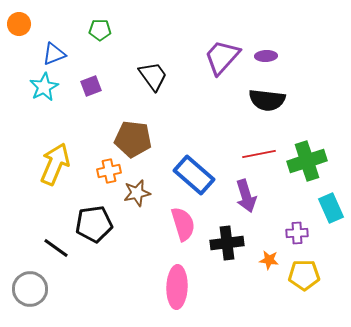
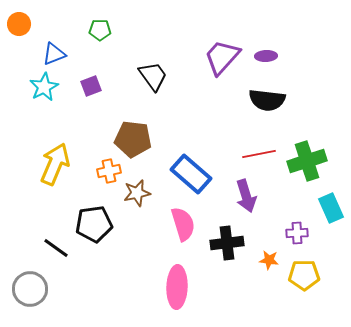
blue rectangle: moved 3 px left, 1 px up
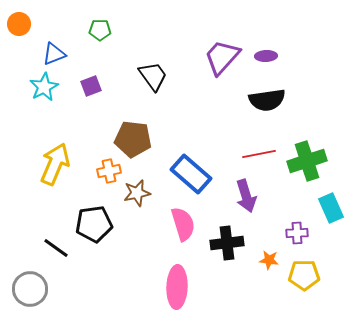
black semicircle: rotated 15 degrees counterclockwise
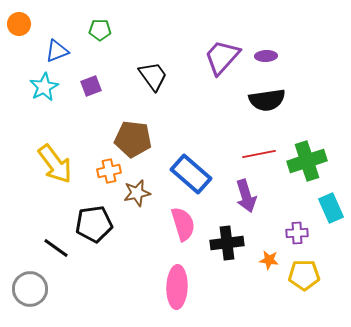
blue triangle: moved 3 px right, 3 px up
yellow arrow: rotated 120 degrees clockwise
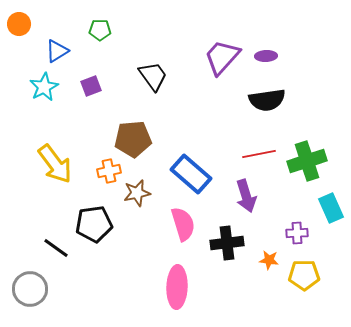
blue triangle: rotated 10 degrees counterclockwise
brown pentagon: rotated 12 degrees counterclockwise
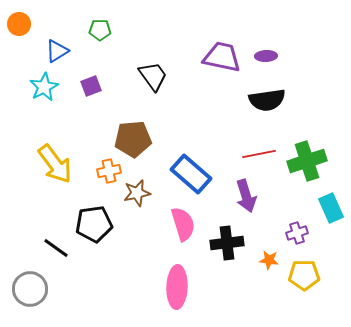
purple trapezoid: rotated 60 degrees clockwise
purple cross: rotated 15 degrees counterclockwise
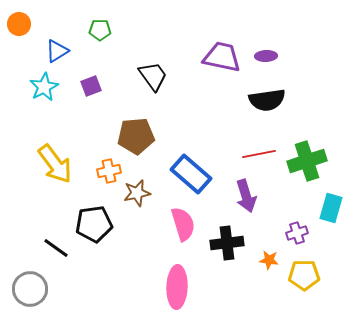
brown pentagon: moved 3 px right, 3 px up
cyan rectangle: rotated 40 degrees clockwise
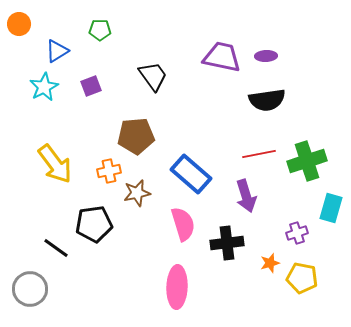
orange star: moved 1 px right, 3 px down; rotated 24 degrees counterclockwise
yellow pentagon: moved 2 px left, 3 px down; rotated 12 degrees clockwise
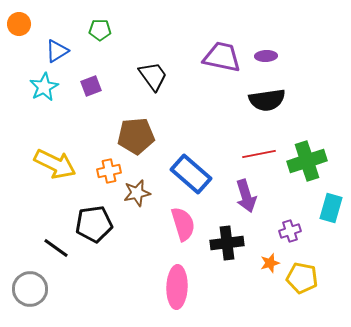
yellow arrow: rotated 27 degrees counterclockwise
purple cross: moved 7 px left, 2 px up
